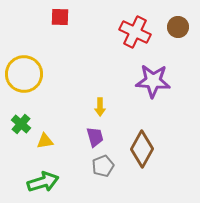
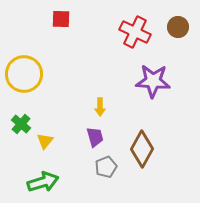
red square: moved 1 px right, 2 px down
yellow triangle: rotated 42 degrees counterclockwise
gray pentagon: moved 3 px right, 1 px down
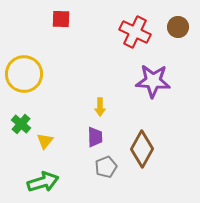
purple trapezoid: rotated 15 degrees clockwise
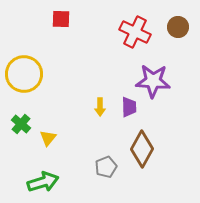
purple trapezoid: moved 34 px right, 30 px up
yellow triangle: moved 3 px right, 3 px up
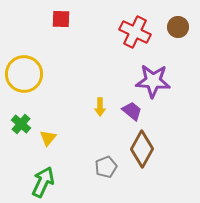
purple trapezoid: moved 3 px right, 4 px down; rotated 50 degrees counterclockwise
green arrow: rotated 48 degrees counterclockwise
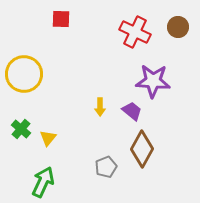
green cross: moved 5 px down
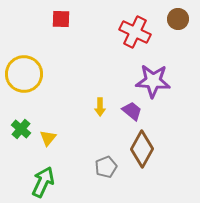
brown circle: moved 8 px up
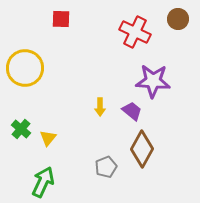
yellow circle: moved 1 px right, 6 px up
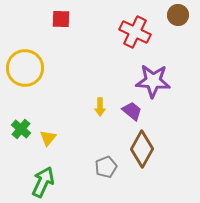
brown circle: moved 4 px up
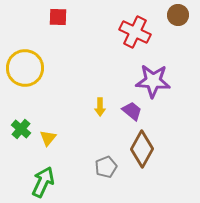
red square: moved 3 px left, 2 px up
